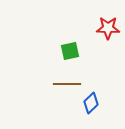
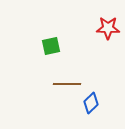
green square: moved 19 px left, 5 px up
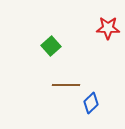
green square: rotated 30 degrees counterclockwise
brown line: moved 1 px left, 1 px down
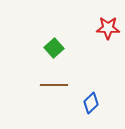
green square: moved 3 px right, 2 px down
brown line: moved 12 px left
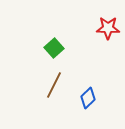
brown line: rotated 64 degrees counterclockwise
blue diamond: moved 3 px left, 5 px up
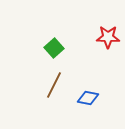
red star: moved 9 px down
blue diamond: rotated 55 degrees clockwise
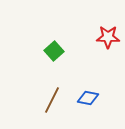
green square: moved 3 px down
brown line: moved 2 px left, 15 px down
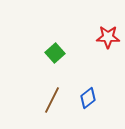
green square: moved 1 px right, 2 px down
blue diamond: rotated 50 degrees counterclockwise
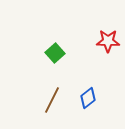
red star: moved 4 px down
